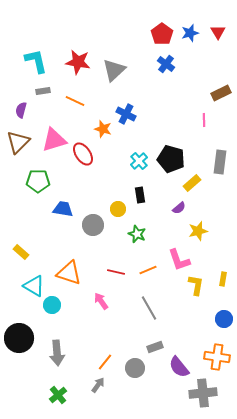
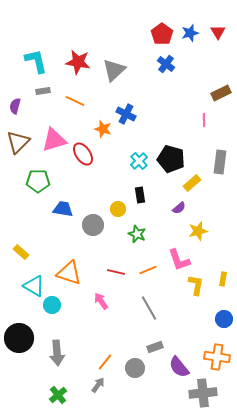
purple semicircle at (21, 110): moved 6 px left, 4 px up
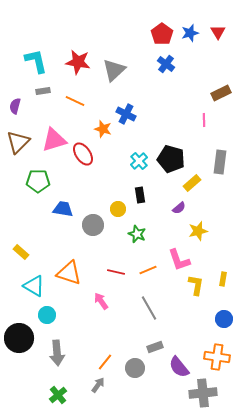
cyan circle at (52, 305): moved 5 px left, 10 px down
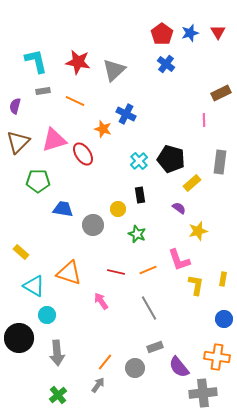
purple semicircle at (179, 208): rotated 104 degrees counterclockwise
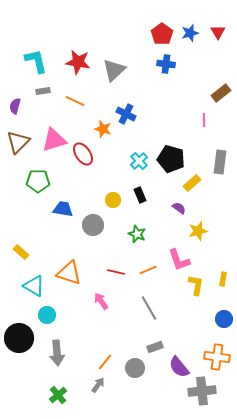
blue cross at (166, 64): rotated 30 degrees counterclockwise
brown rectangle at (221, 93): rotated 12 degrees counterclockwise
black rectangle at (140, 195): rotated 14 degrees counterclockwise
yellow circle at (118, 209): moved 5 px left, 9 px up
gray cross at (203, 393): moved 1 px left, 2 px up
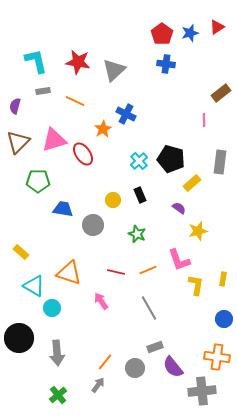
red triangle at (218, 32): moved 1 px left, 5 px up; rotated 28 degrees clockwise
orange star at (103, 129): rotated 24 degrees clockwise
cyan circle at (47, 315): moved 5 px right, 7 px up
purple semicircle at (179, 367): moved 6 px left
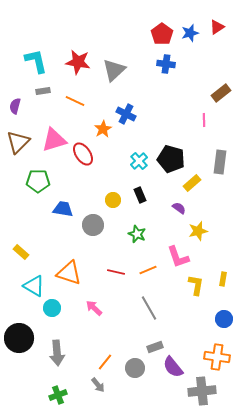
pink L-shape at (179, 260): moved 1 px left, 3 px up
pink arrow at (101, 301): moved 7 px left, 7 px down; rotated 12 degrees counterclockwise
gray arrow at (98, 385): rotated 105 degrees clockwise
green cross at (58, 395): rotated 18 degrees clockwise
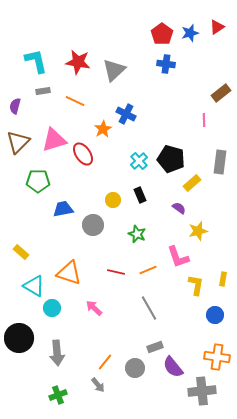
blue trapezoid at (63, 209): rotated 20 degrees counterclockwise
blue circle at (224, 319): moved 9 px left, 4 px up
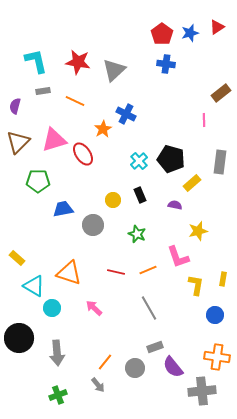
purple semicircle at (179, 208): moved 4 px left, 3 px up; rotated 24 degrees counterclockwise
yellow rectangle at (21, 252): moved 4 px left, 6 px down
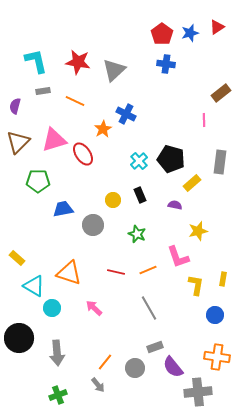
gray cross at (202, 391): moved 4 px left, 1 px down
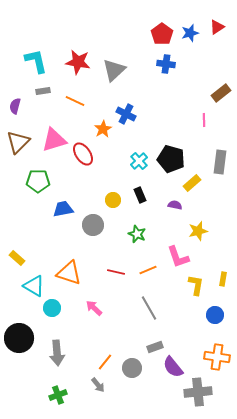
gray circle at (135, 368): moved 3 px left
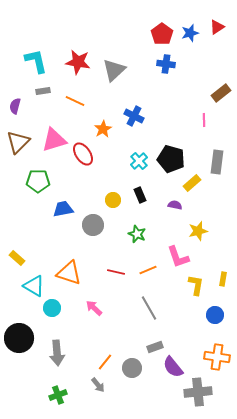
blue cross at (126, 114): moved 8 px right, 2 px down
gray rectangle at (220, 162): moved 3 px left
